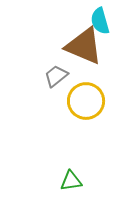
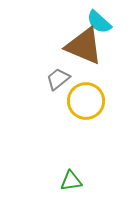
cyan semicircle: moved 1 px left, 1 px down; rotated 32 degrees counterclockwise
gray trapezoid: moved 2 px right, 3 px down
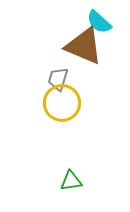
gray trapezoid: rotated 35 degrees counterclockwise
yellow circle: moved 24 px left, 2 px down
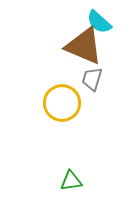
gray trapezoid: moved 34 px right
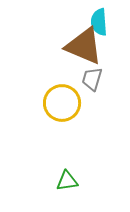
cyan semicircle: rotated 44 degrees clockwise
green triangle: moved 4 px left
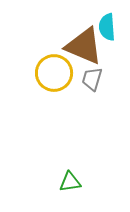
cyan semicircle: moved 8 px right, 5 px down
yellow circle: moved 8 px left, 30 px up
green triangle: moved 3 px right, 1 px down
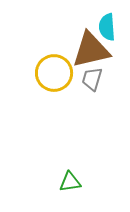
brown triangle: moved 7 px right, 4 px down; rotated 36 degrees counterclockwise
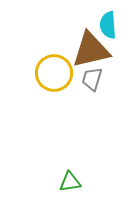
cyan semicircle: moved 1 px right, 2 px up
